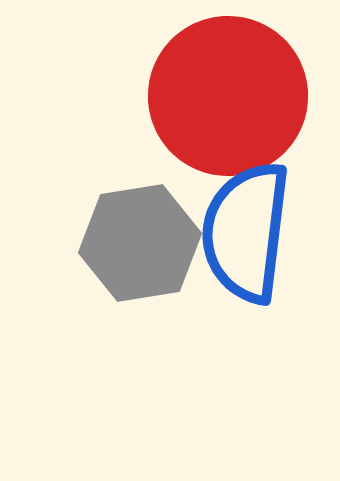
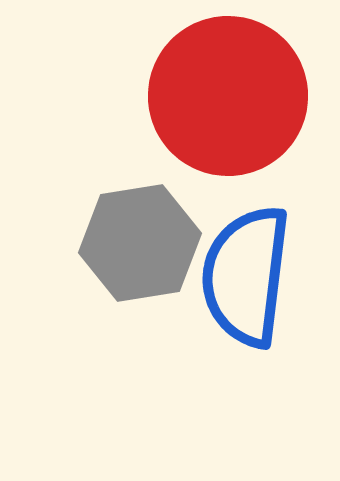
blue semicircle: moved 44 px down
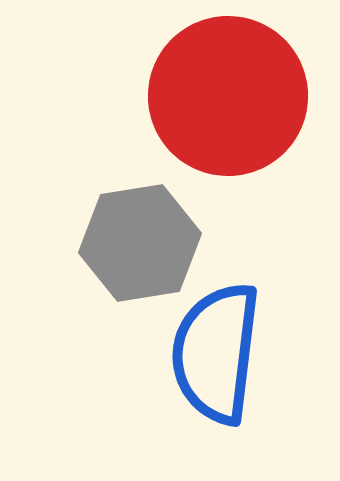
blue semicircle: moved 30 px left, 77 px down
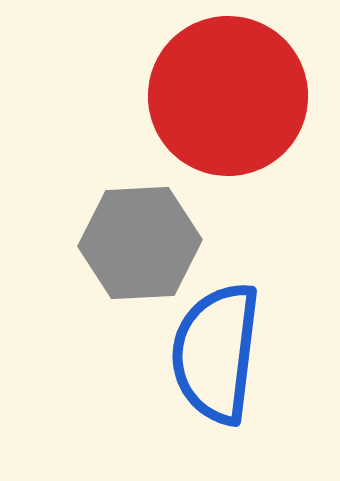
gray hexagon: rotated 6 degrees clockwise
